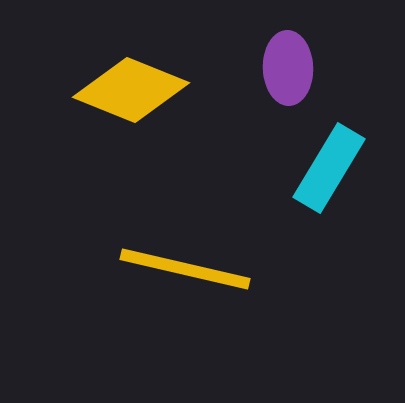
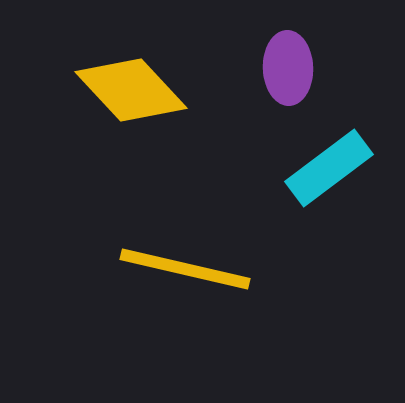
yellow diamond: rotated 25 degrees clockwise
cyan rectangle: rotated 22 degrees clockwise
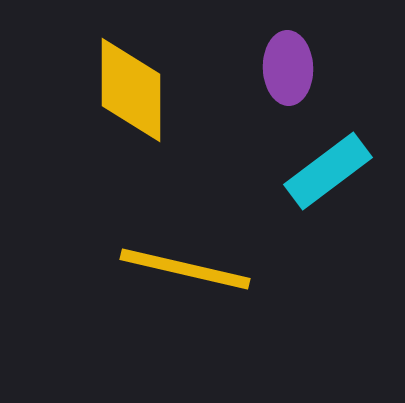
yellow diamond: rotated 43 degrees clockwise
cyan rectangle: moved 1 px left, 3 px down
